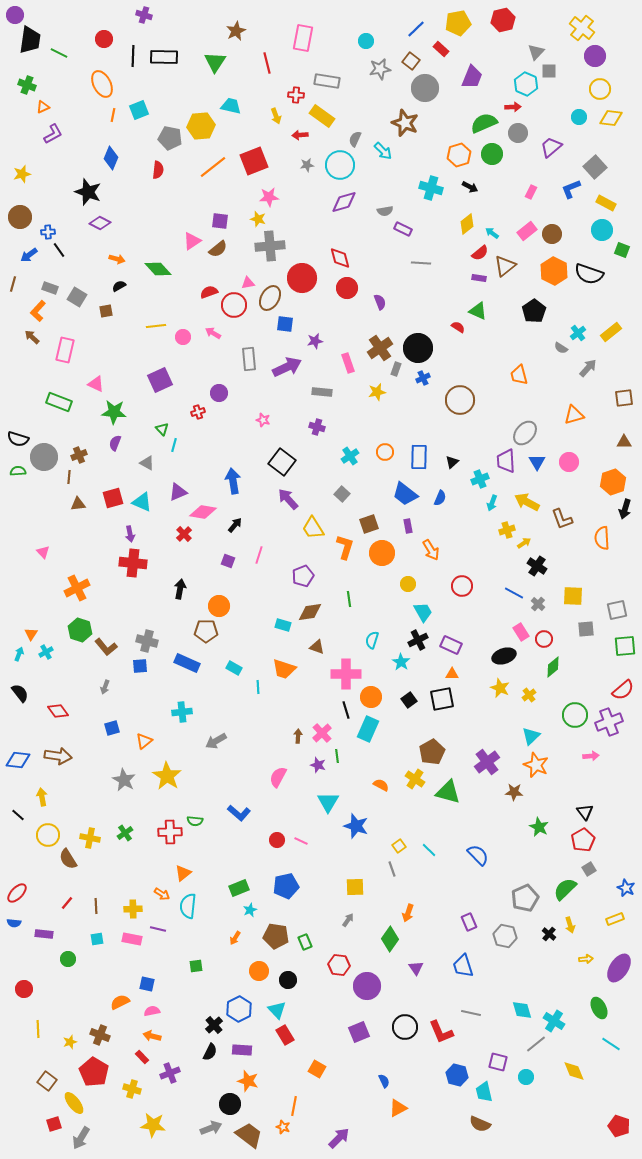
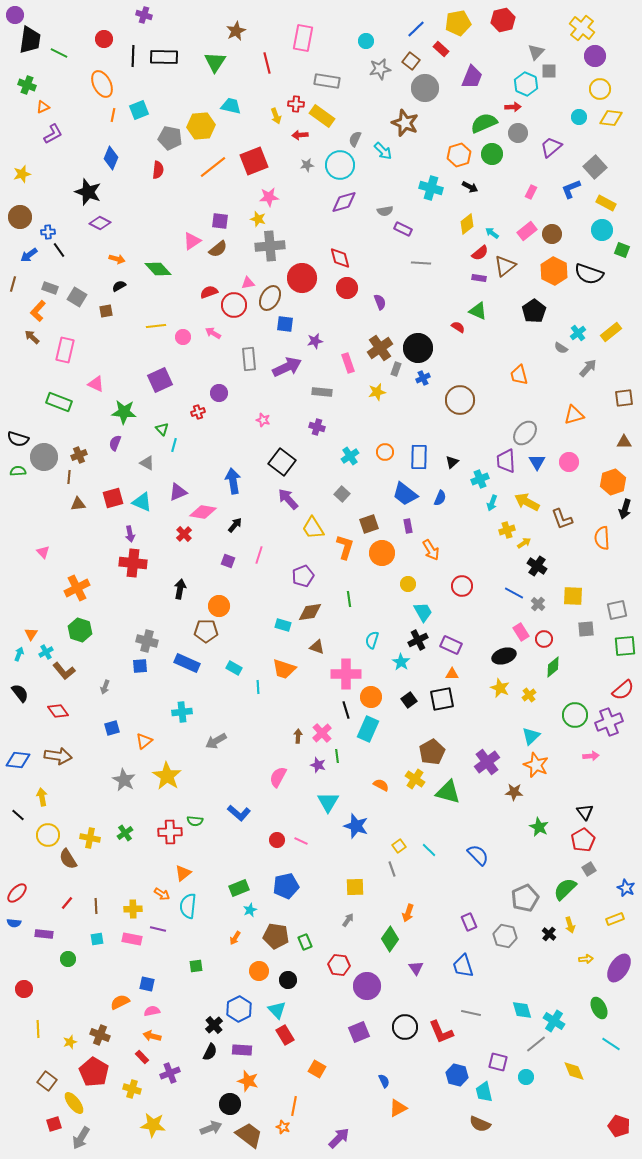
red cross at (296, 95): moved 9 px down
green star at (114, 412): moved 10 px right
brown L-shape at (106, 647): moved 42 px left, 24 px down
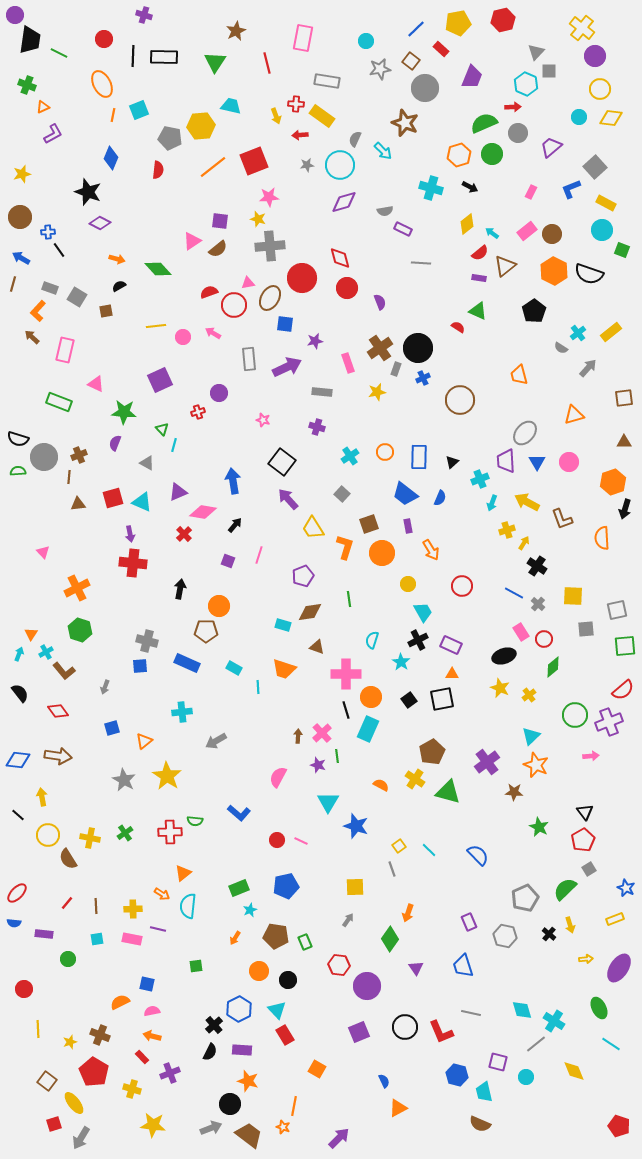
blue arrow at (29, 255): moved 8 px left, 3 px down; rotated 66 degrees clockwise
yellow arrow at (524, 543): rotated 24 degrees counterclockwise
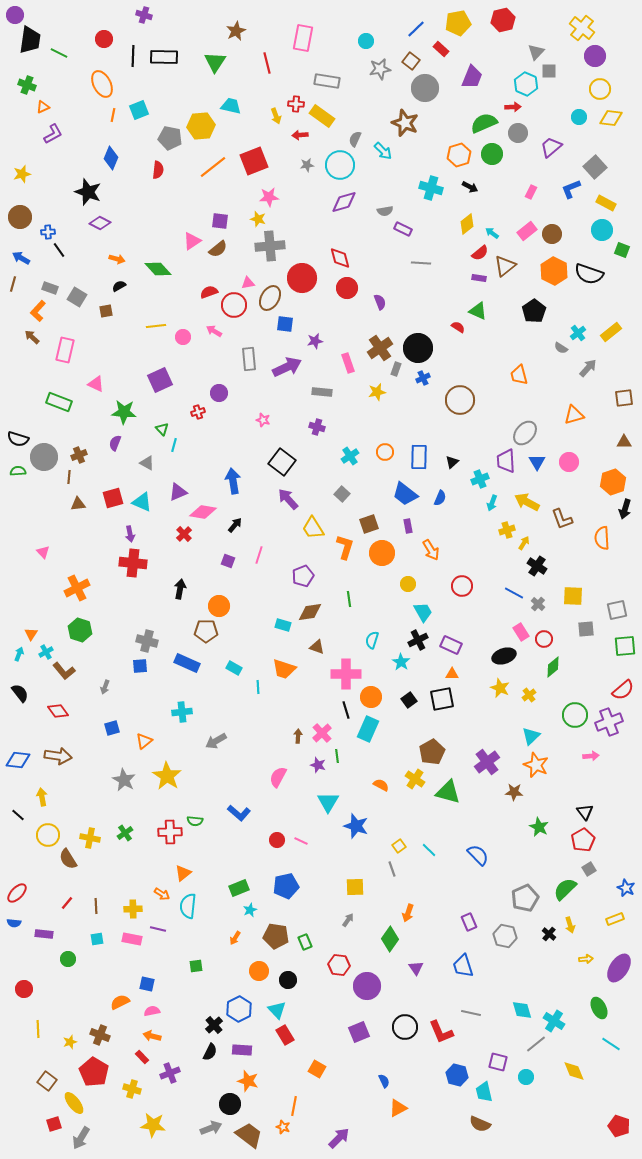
pink arrow at (213, 333): moved 1 px right, 2 px up
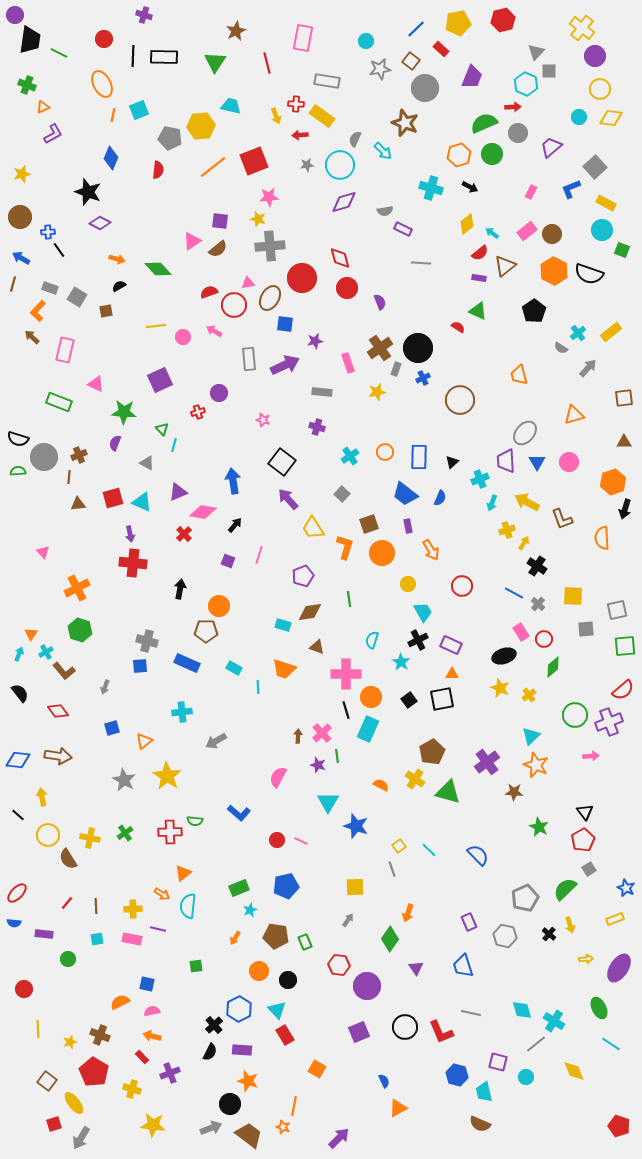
purple arrow at (287, 367): moved 2 px left, 2 px up
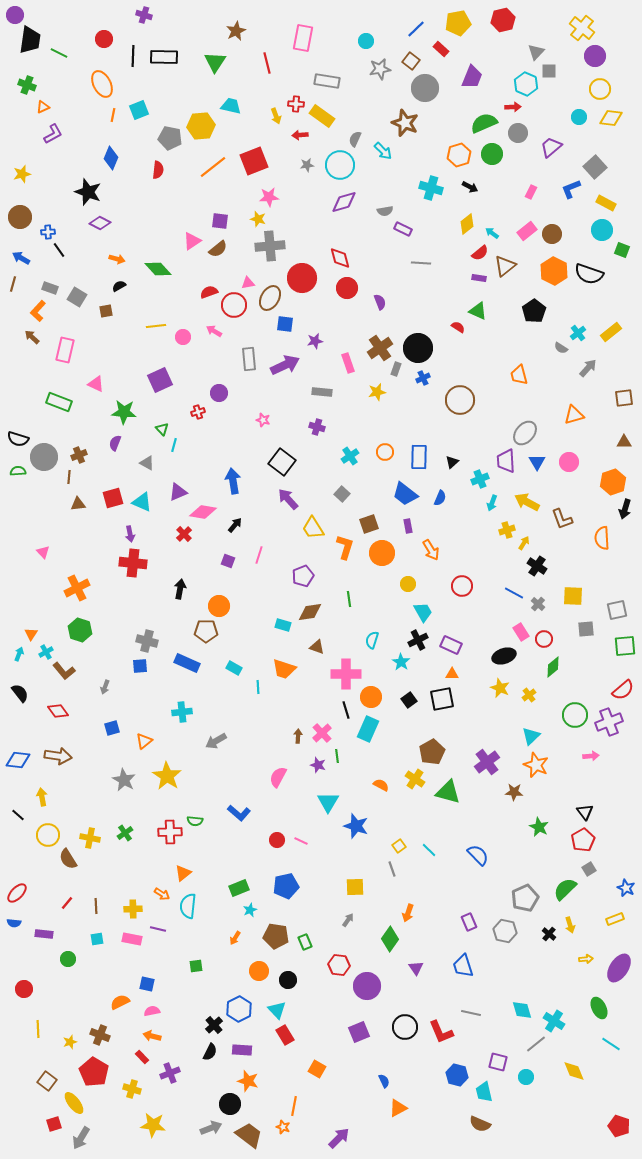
gray hexagon at (505, 936): moved 5 px up
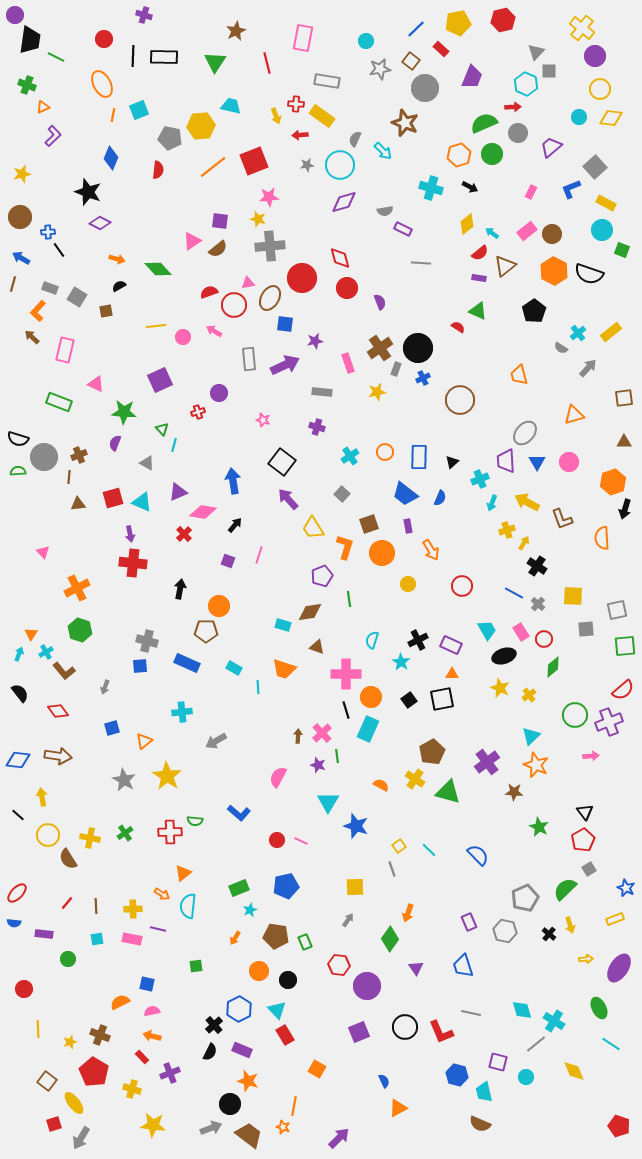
green line at (59, 53): moved 3 px left, 4 px down
purple L-shape at (53, 134): moved 2 px down; rotated 15 degrees counterclockwise
purple pentagon at (303, 576): moved 19 px right
cyan trapezoid at (423, 612): moved 64 px right, 18 px down
purple rectangle at (242, 1050): rotated 18 degrees clockwise
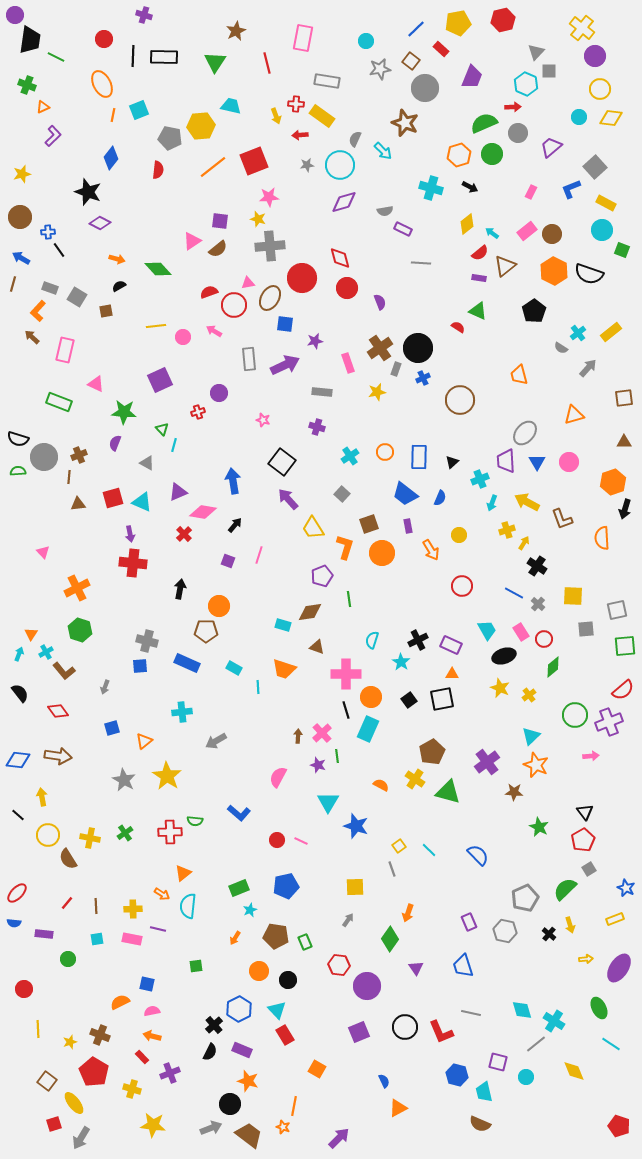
blue diamond at (111, 158): rotated 15 degrees clockwise
yellow circle at (408, 584): moved 51 px right, 49 px up
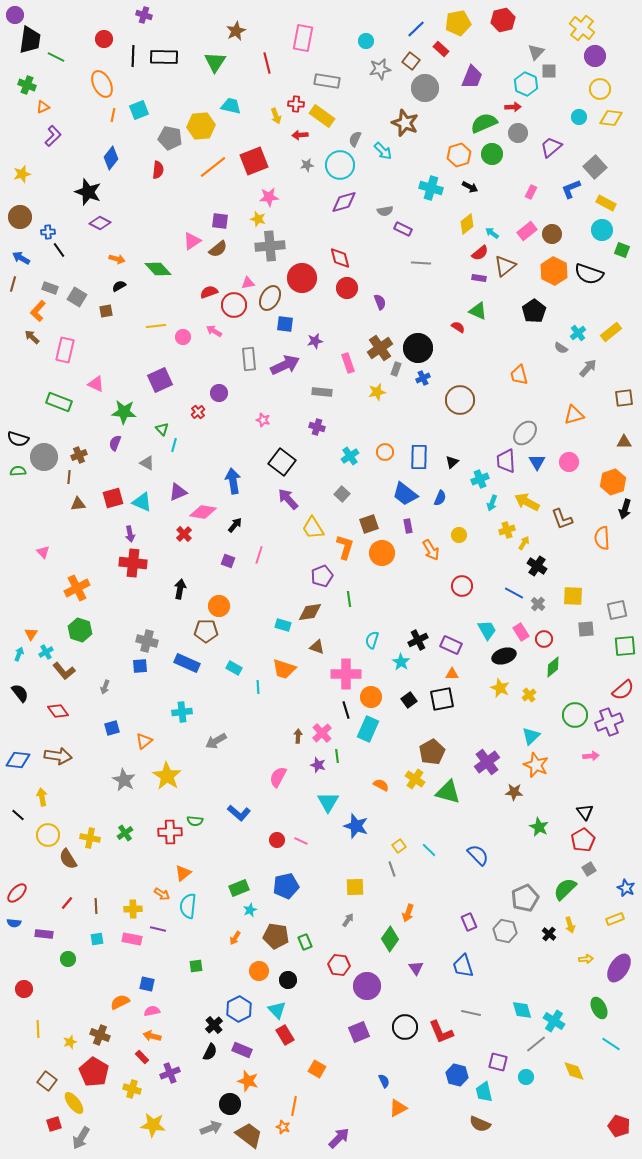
red cross at (198, 412): rotated 24 degrees counterclockwise
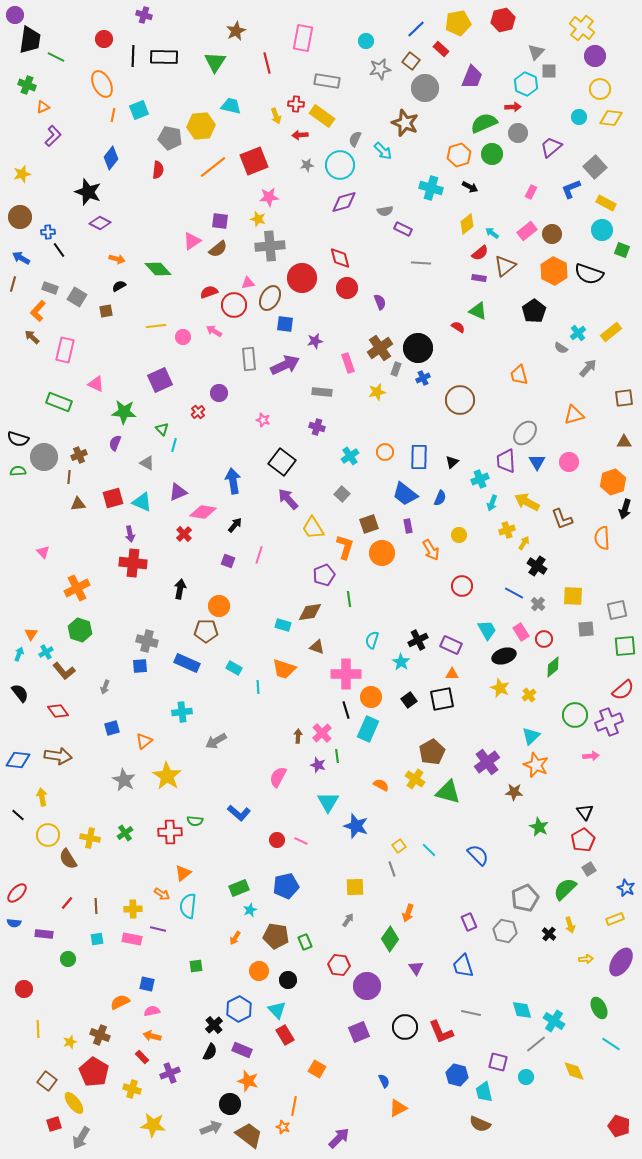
purple pentagon at (322, 576): moved 2 px right, 1 px up
purple ellipse at (619, 968): moved 2 px right, 6 px up
